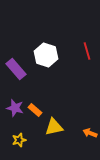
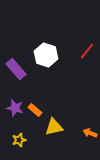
red line: rotated 54 degrees clockwise
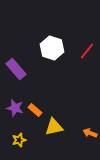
white hexagon: moved 6 px right, 7 px up
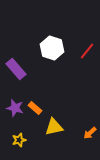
orange rectangle: moved 2 px up
orange arrow: rotated 64 degrees counterclockwise
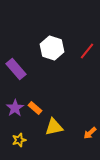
purple star: rotated 24 degrees clockwise
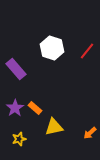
yellow star: moved 1 px up
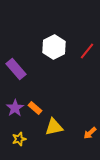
white hexagon: moved 2 px right, 1 px up; rotated 15 degrees clockwise
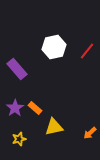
white hexagon: rotated 15 degrees clockwise
purple rectangle: moved 1 px right
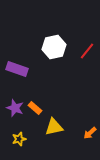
purple rectangle: rotated 30 degrees counterclockwise
purple star: rotated 18 degrees counterclockwise
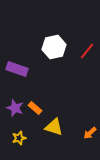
yellow triangle: rotated 30 degrees clockwise
yellow star: moved 1 px up
